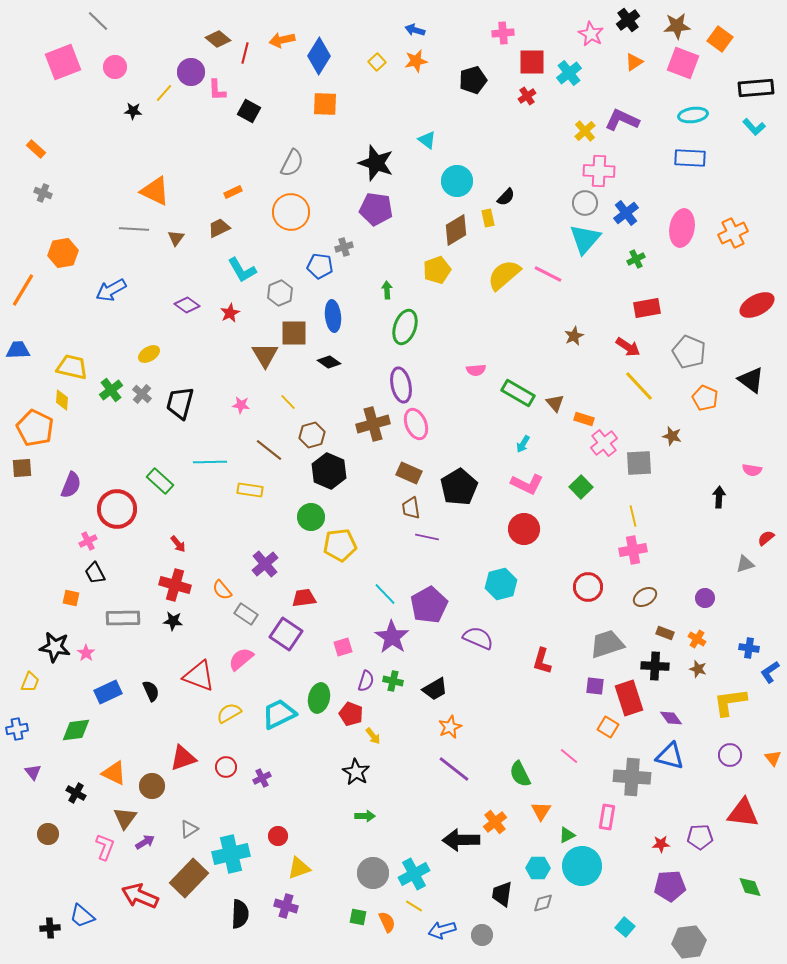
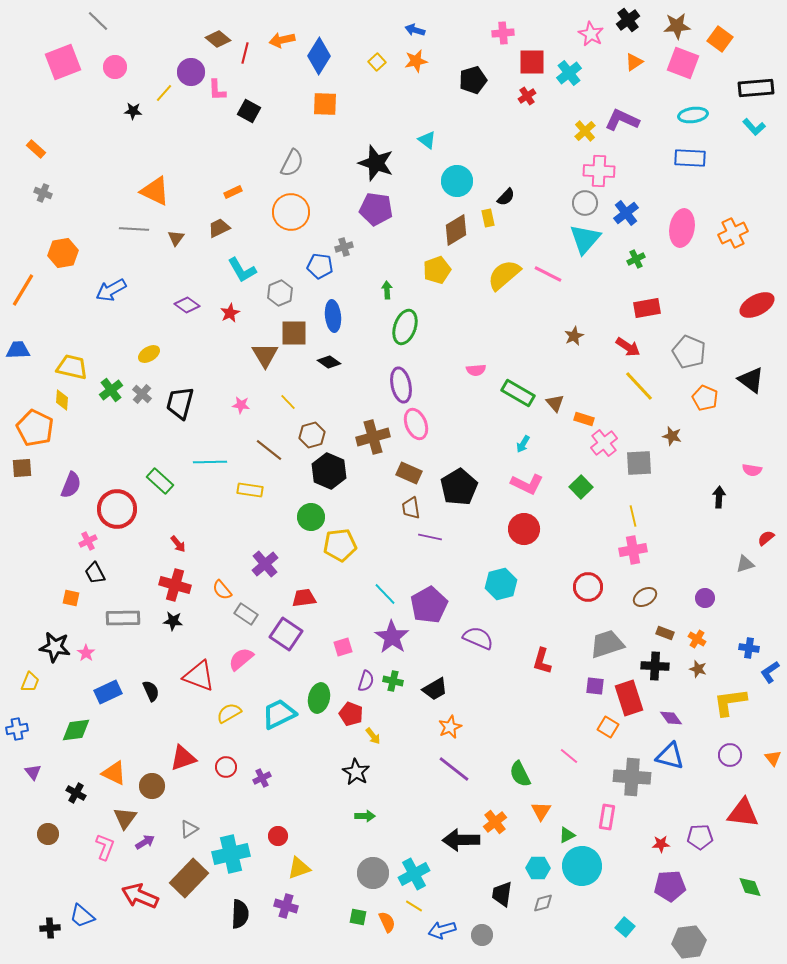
brown cross at (373, 424): moved 13 px down
purple line at (427, 537): moved 3 px right
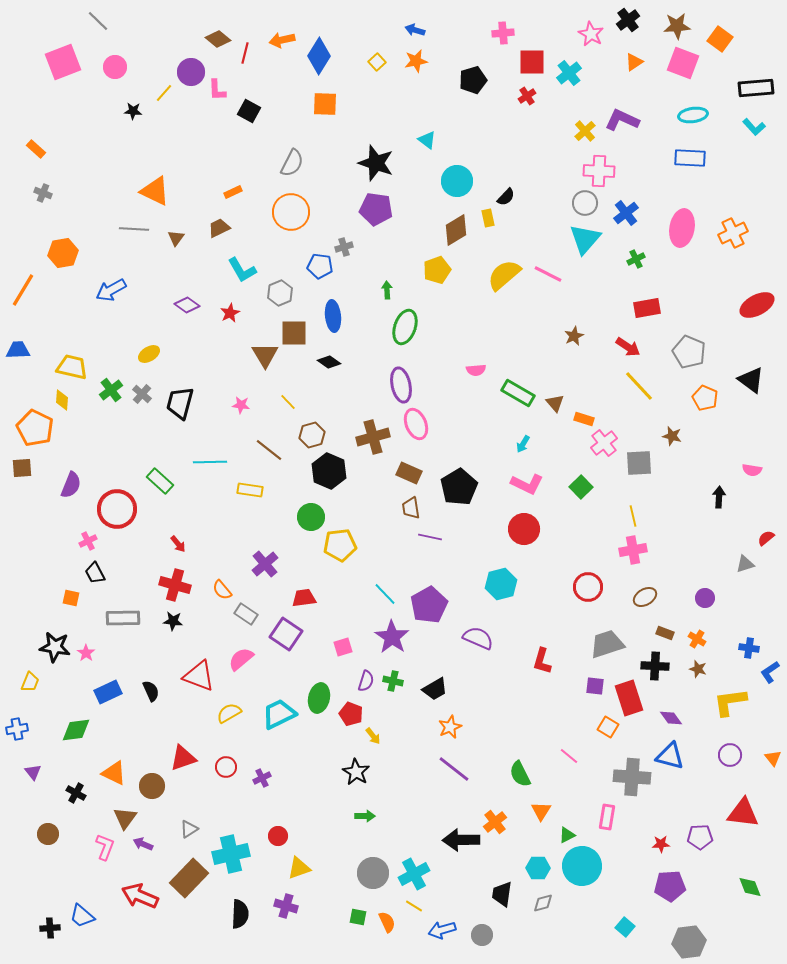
purple arrow at (145, 842): moved 2 px left, 2 px down; rotated 126 degrees counterclockwise
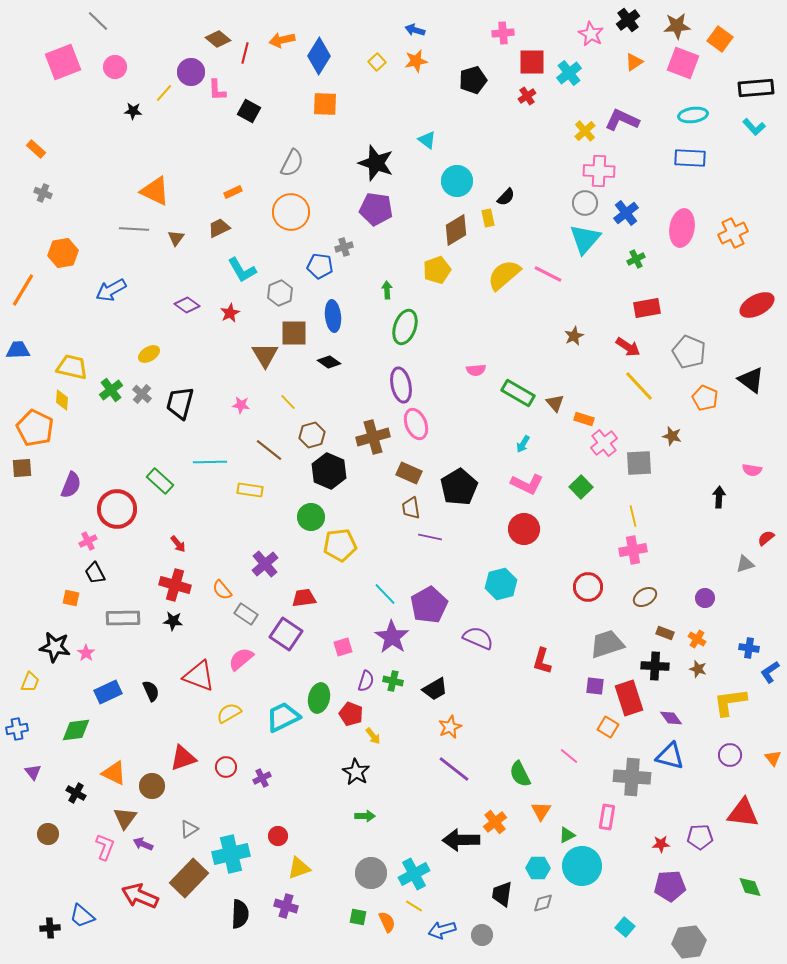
cyan trapezoid at (279, 714): moved 4 px right, 3 px down
gray circle at (373, 873): moved 2 px left
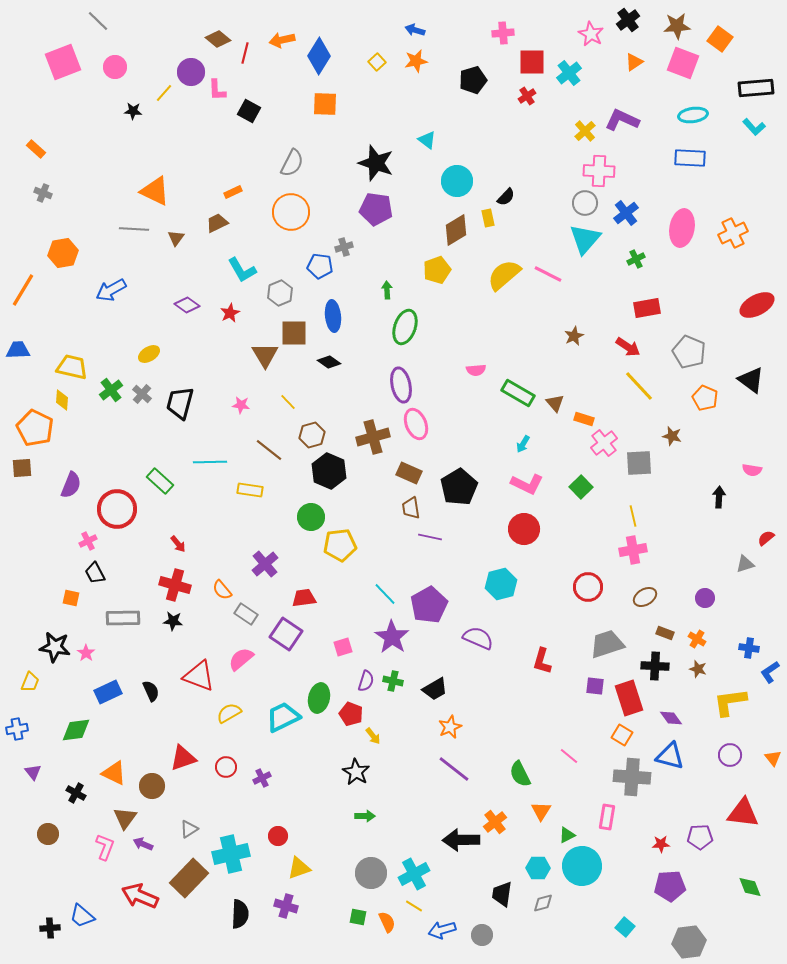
brown trapezoid at (219, 228): moved 2 px left, 5 px up
orange square at (608, 727): moved 14 px right, 8 px down
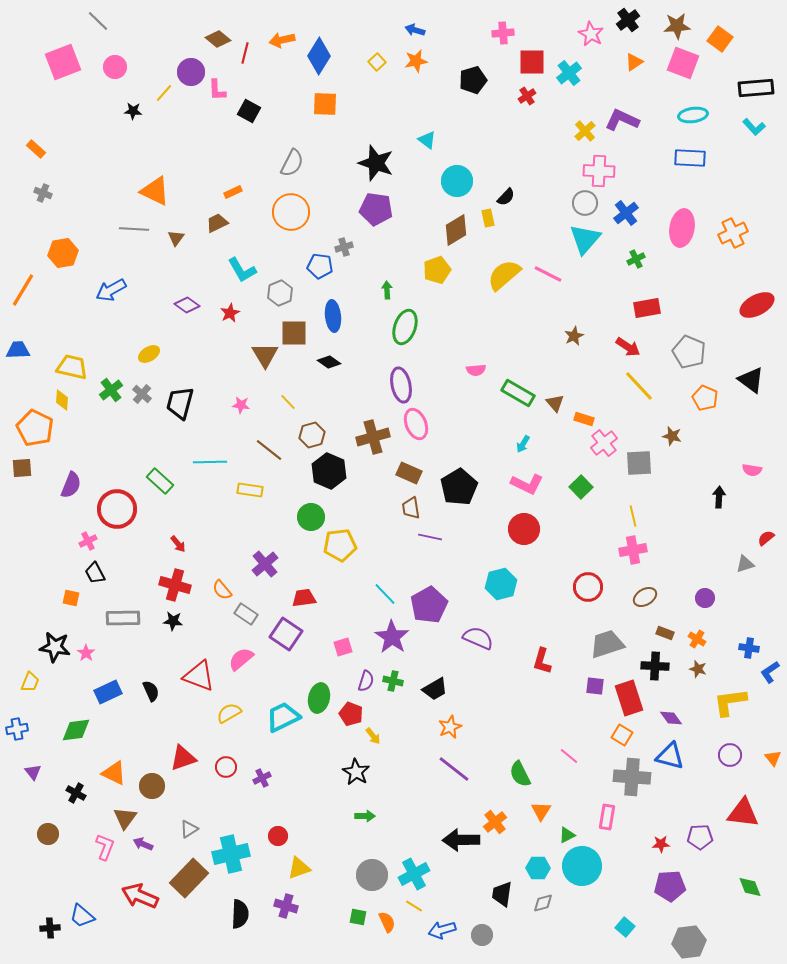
gray circle at (371, 873): moved 1 px right, 2 px down
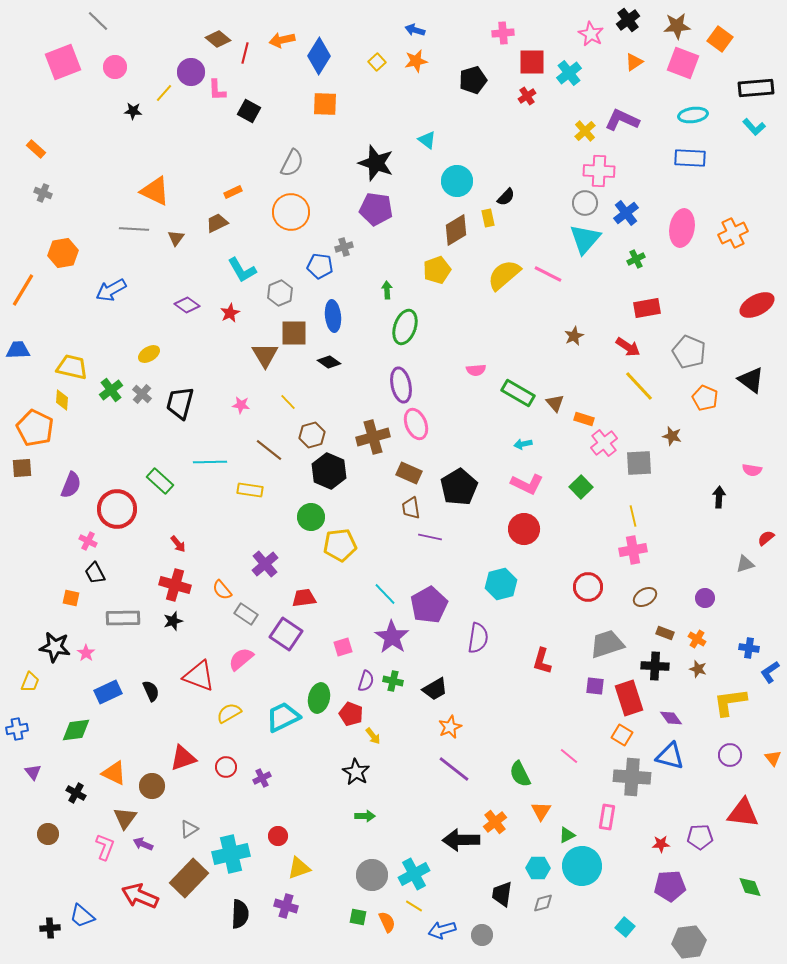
cyan arrow at (523, 444): rotated 48 degrees clockwise
pink cross at (88, 541): rotated 36 degrees counterclockwise
black star at (173, 621): rotated 24 degrees counterclockwise
purple semicircle at (478, 638): rotated 76 degrees clockwise
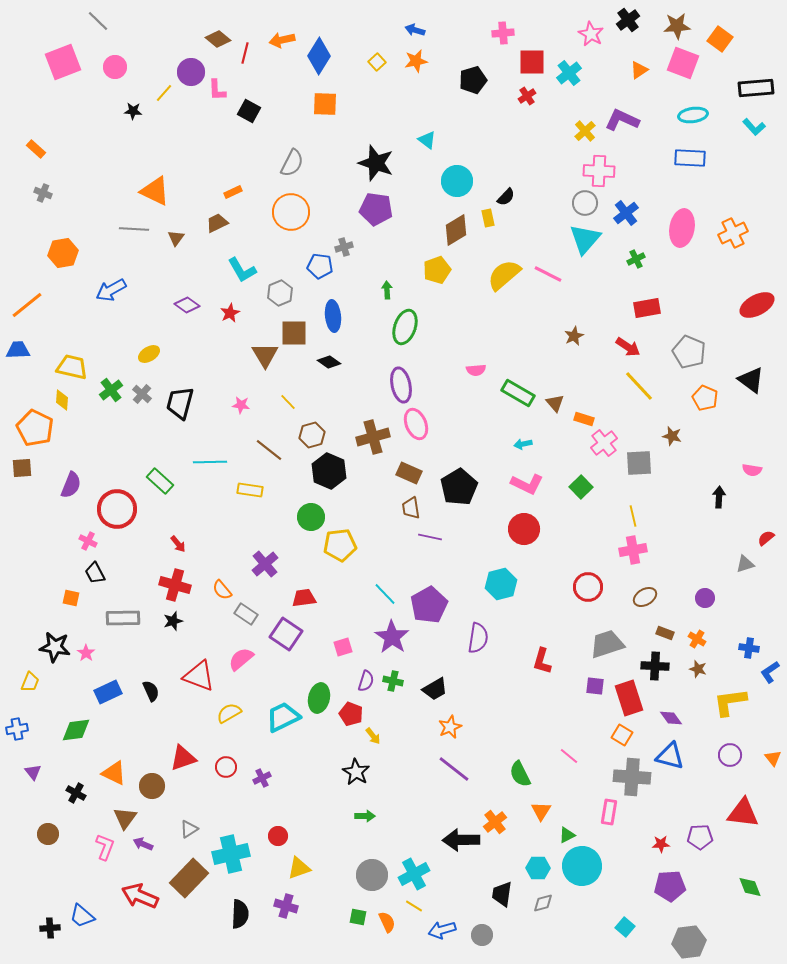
orange triangle at (634, 62): moved 5 px right, 8 px down
orange line at (23, 290): moved 4 px right, 15 px down; rotated 20 degrees clockwise
pink rectangle at (607, 817): moved 2 px right, 5 px up
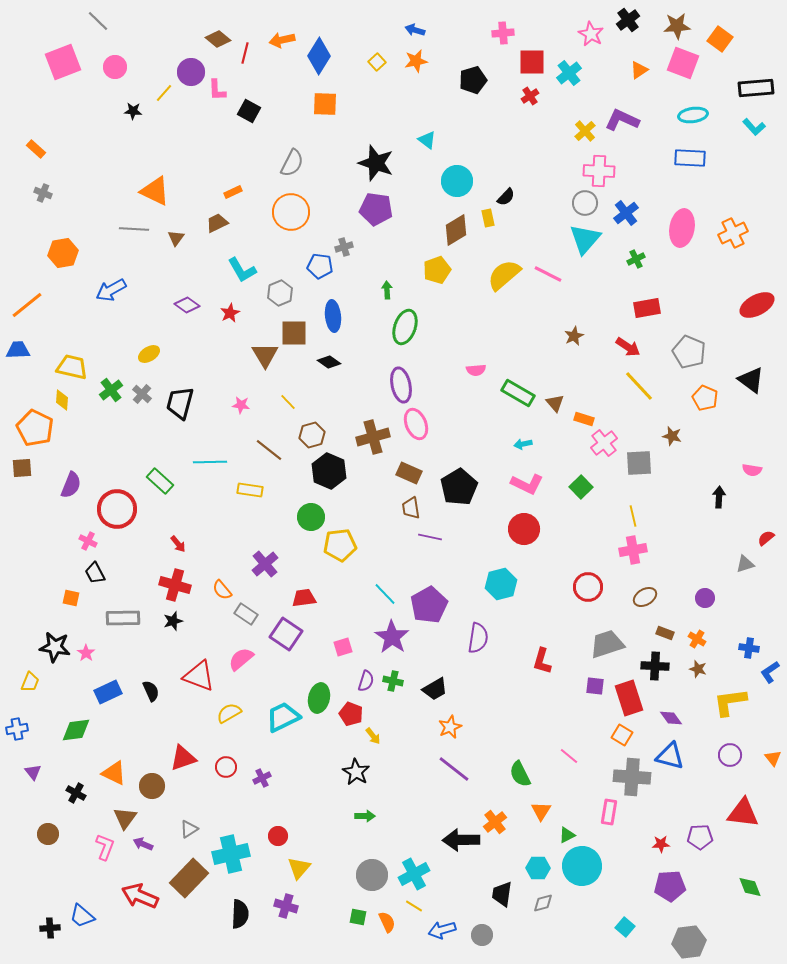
red cross at (527, 96): moved 3 px right
yellow triangle at (299, 868): rotated 30 degrees counterclockwise
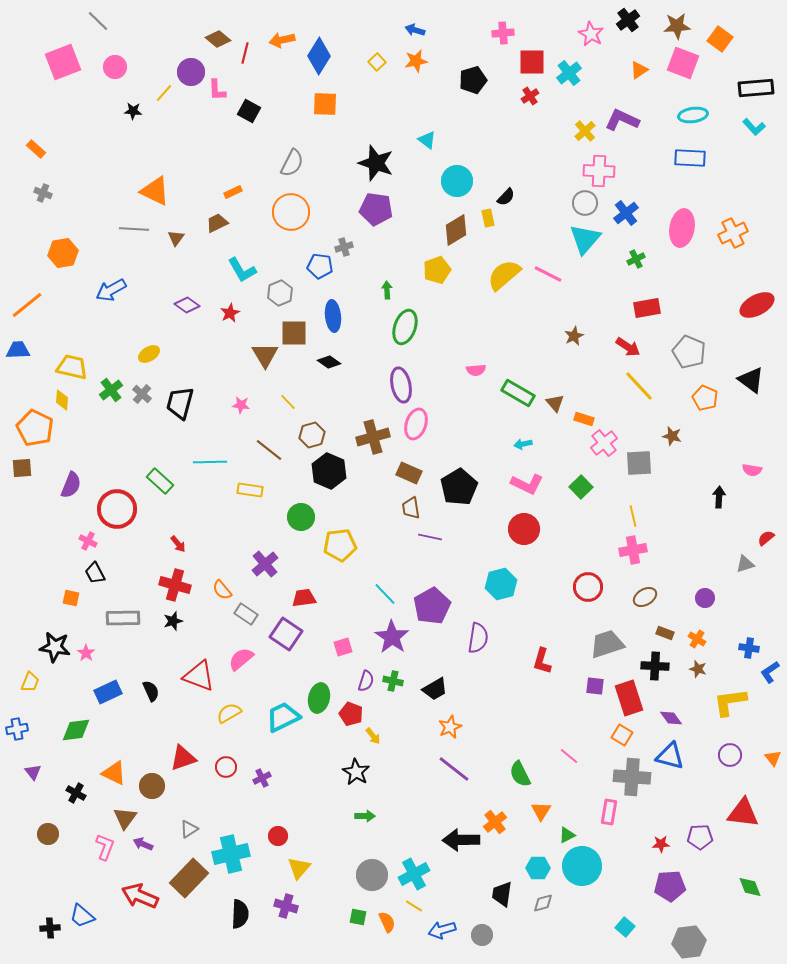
pink ellipse at (416, 424): rotated 40 degrees clockwise
green circle at (311, 517): moved 10 px left
purple pentagon at (429, 605): moved 3 px right, 1 px down
